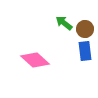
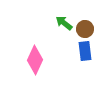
pink diamond: rotated 72 degrees clockwise
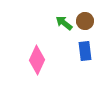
brown circle: moved 8 px up
pink diamond: moved 2 px right
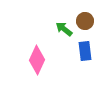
green arrow: moved 6 px down
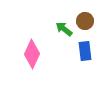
pink diamond: moved 5 px left, 6 px up
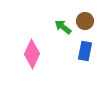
green arrow: moved 1 px left, 2 px up
blue rectangle: rotated 18 degrees clockwise
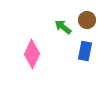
brown circle: moved 2 px right, 1 px up
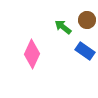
blue rectangle: rotated 66 degrees counterclockwise
